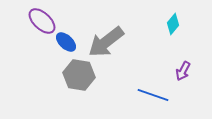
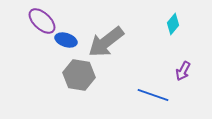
blue ellipse: moved 2 px up; rotated 25 degrees counterclockwise
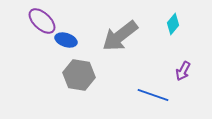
gray arrow: moved 14 px right, 6 px up
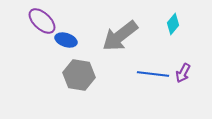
purple arrow: moved 2 px down
blue line: moved 21 px up; rotated 12 degrees counterclockwise
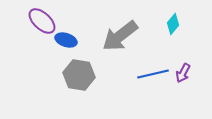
blue line: rotated 20 degrees counterclockwise
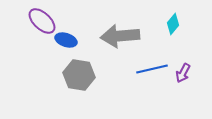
gray arrow: rotated 33 degrees clockwise
blue line: moved 1 px left, 5 px up
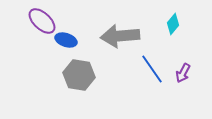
blue line: rotated 68 degrees clockwise
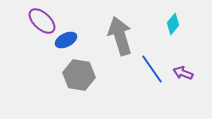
gray arrow: rotated 78 degrees clockwise
blue ellipse: rotated 45 degrees counterclockwise
purple arrow: rotated 84 degrees clockwise
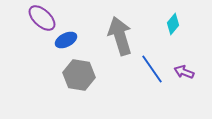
purple ellipse: moved 3 px up
purple arrow: moved 1 px right, 1 px up
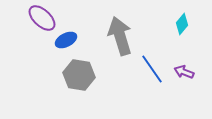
cyan diamond: moved 9 px right
